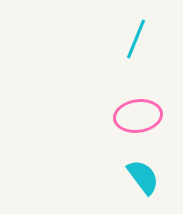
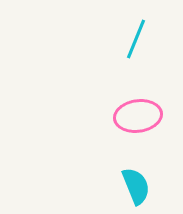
cyan semicircle: moved 7 px left, 9 px down; rotated 15 degrees clockwise
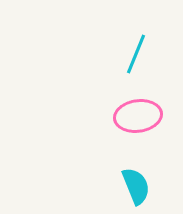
cyan line: moved 15 px down
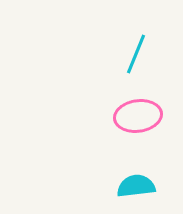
cyan semicircle: rotated 75 degrees counterclockwise
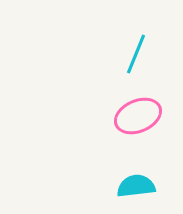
pink ellipse: rotated 15 degrees counterclockwise
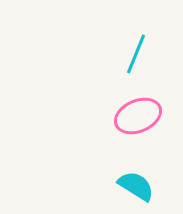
cyan semicircle: rotated 39 degrees clockwise
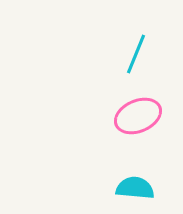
cyan semicircle: moved 1 px left, 2 px down; rotated 27 degrees counterclockwise
